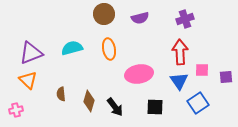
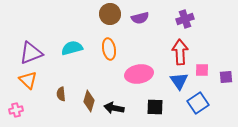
brown circle: moved 6 px right
black arrow: moved 1 px left, 1 px down; rotated 138 degrees clockwise
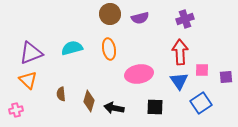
blue square: moved 3 px right
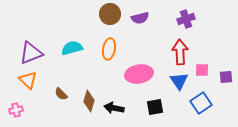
purple cross: moved 1 px right
orange ellipse: rotated 20 degrees clockwise
brown semicircle: rotated 40 degrees counterclockwise
black square: rotated 12 degrees counterclockwise
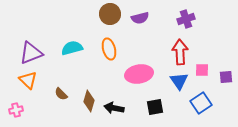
orange ellipse: rotated 25 degrees counterclockwise
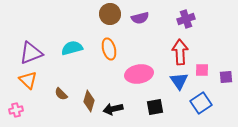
black arrow: moved 1 px left, 1 px down; rotated 24 degrees counterclockwise
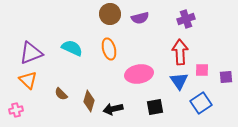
cyan semicircle: rotated 40 degrees clockwise
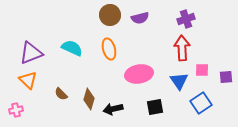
brown circle: moved 1 px down
red arrow: moved 2 px right, 4 px up
brown diamond: moved 2 px up
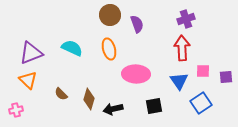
purple semicircle: moved 3 px left, 6 px down; rotated 96 degrees counterclockwise
pink square: moved 1 px right, 1 px down
pink ellipse: moved 3 px left; rotated 12 degrees clockwise
black square: moved 1 px left, 1 px up
